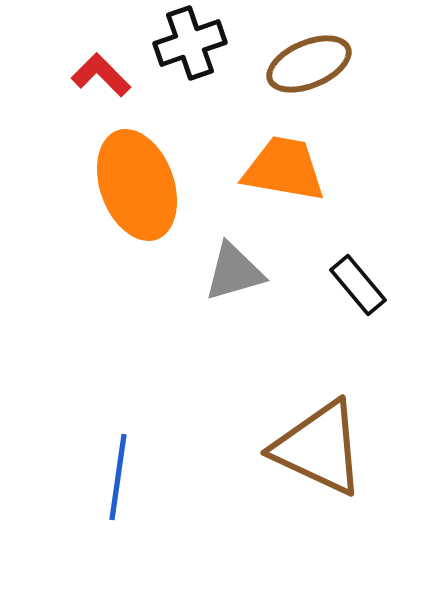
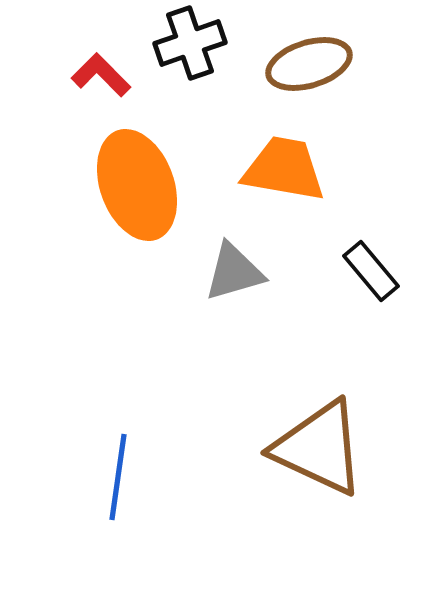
brown ellipse: rotated 6 degrees clockwise
black rectangle: moved 13 px right, 14 px up
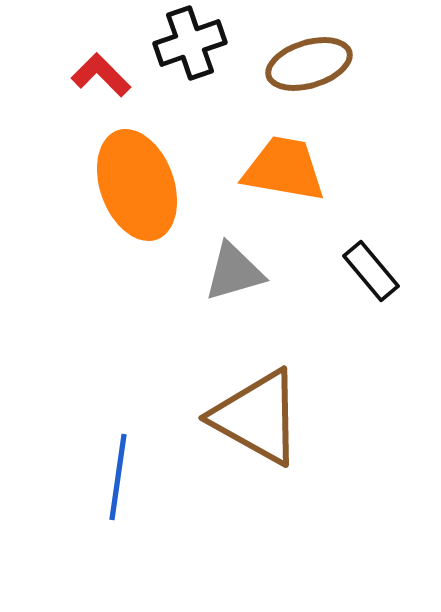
brown triangle: moved 62 px left, 31 px up; rotated 4 degrees clockwise
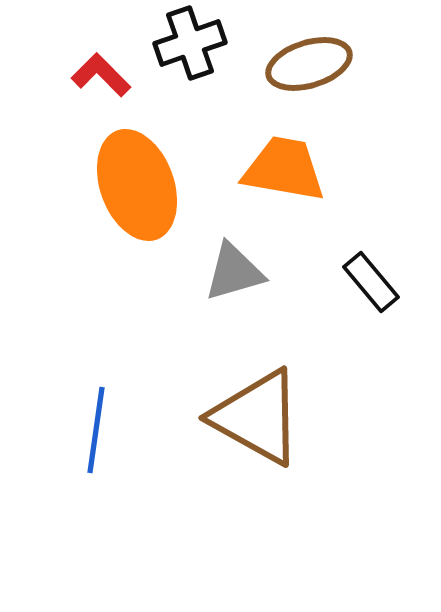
black rectangle: moved 11 px down
blue line: moved 22 px left, 47 px up
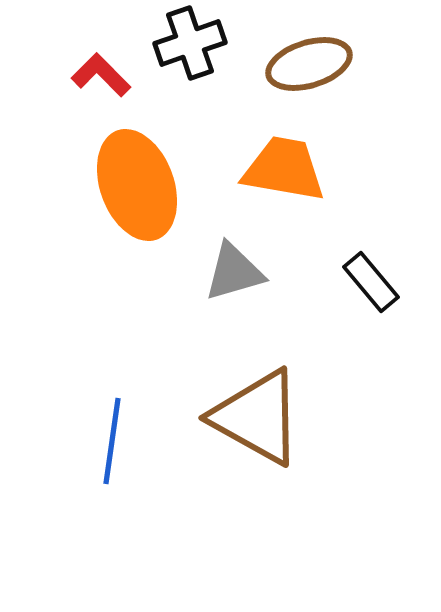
blue line: moved 16 px right, 11 px down
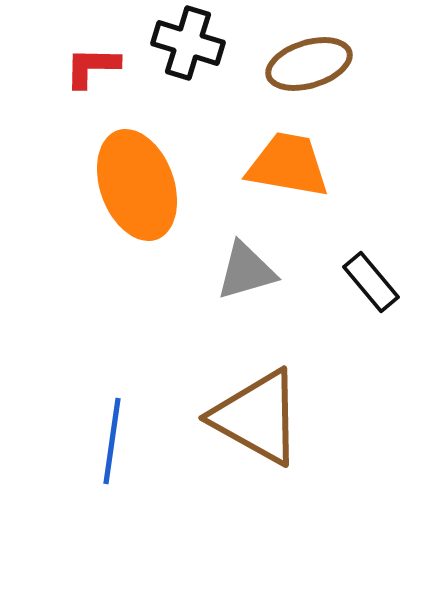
black cross: moved 2 px left; rotated 36 degrees clockwise
red L-shape: moved 9 px left, 8 px up; rotated 44 degrees counterclockwise
orange trapezoid: moved 4 px right, 4 px up
gray triangle: moved 12 px right, 1 px up
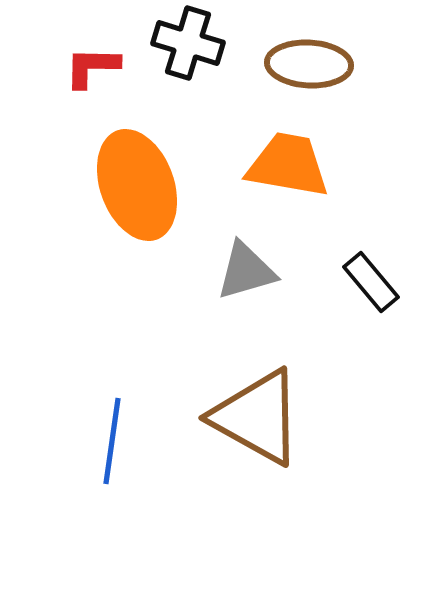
brown ellipse: rotated 20 degrees clockwise
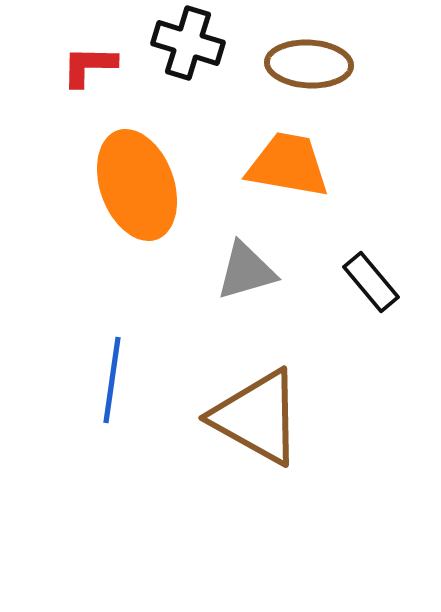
red L-shape: moved 3 px left, 1 px up
blue line: moved 61 px up
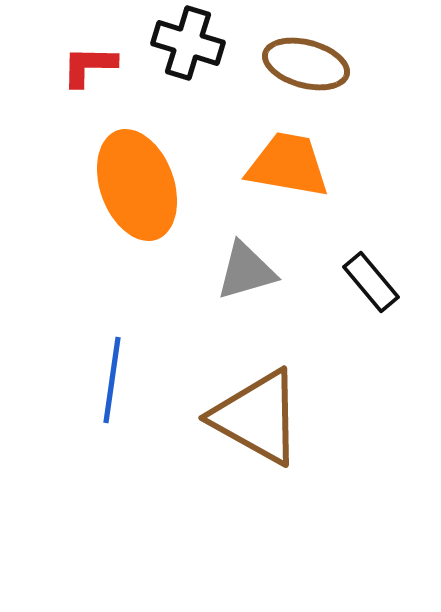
brown ellipse: moved 3 px left; rotated 12 degrees clockwise
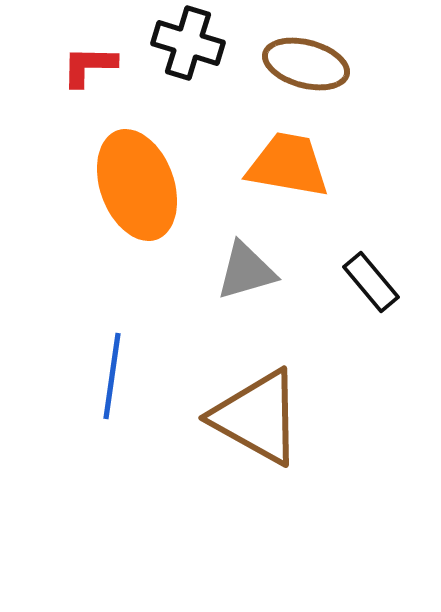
blue line: moved 4 px up
